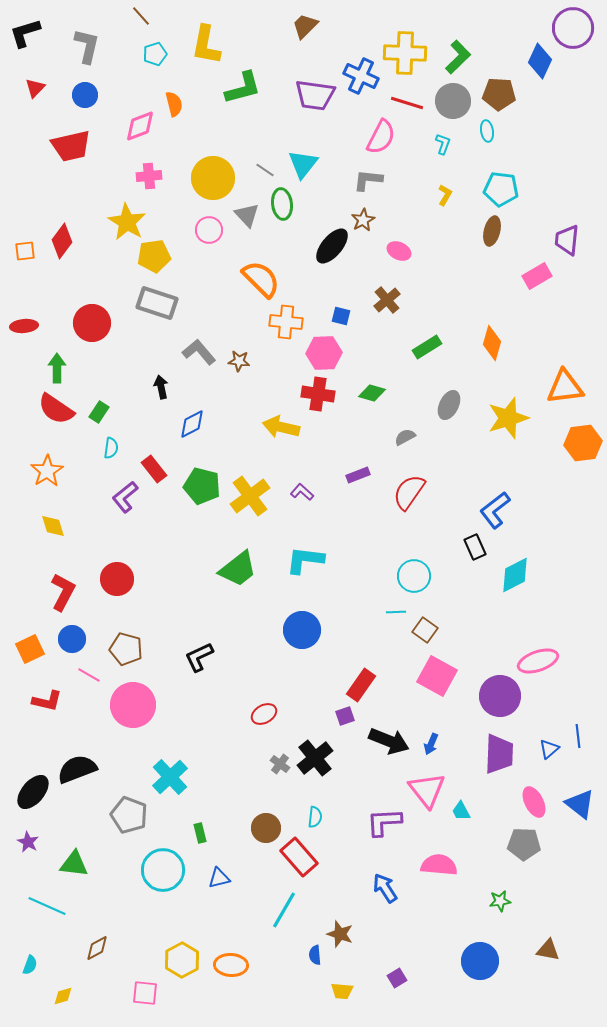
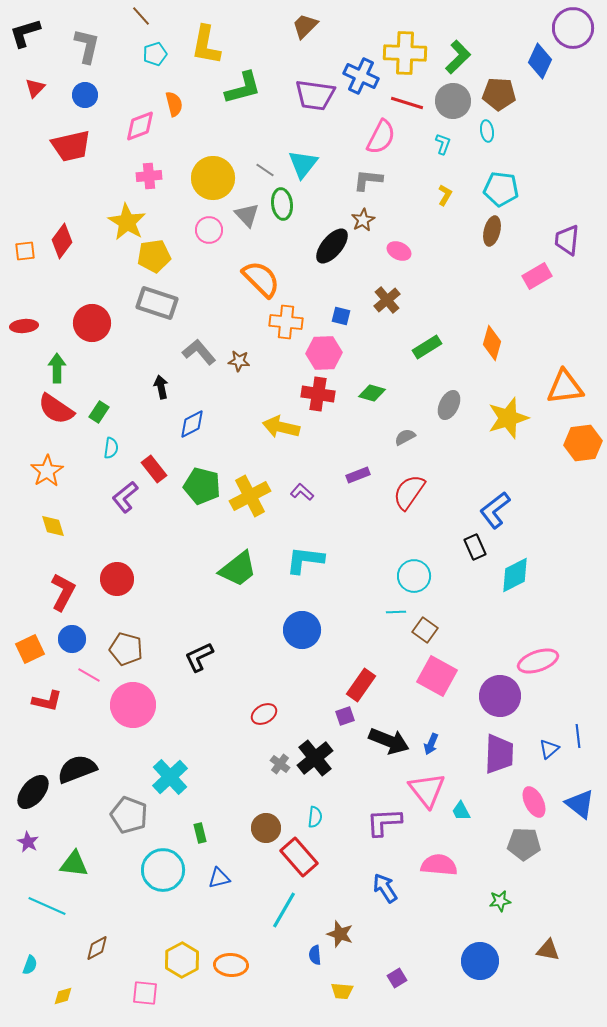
yellow cross at (250, 496): rotated 9 degrees clockwise
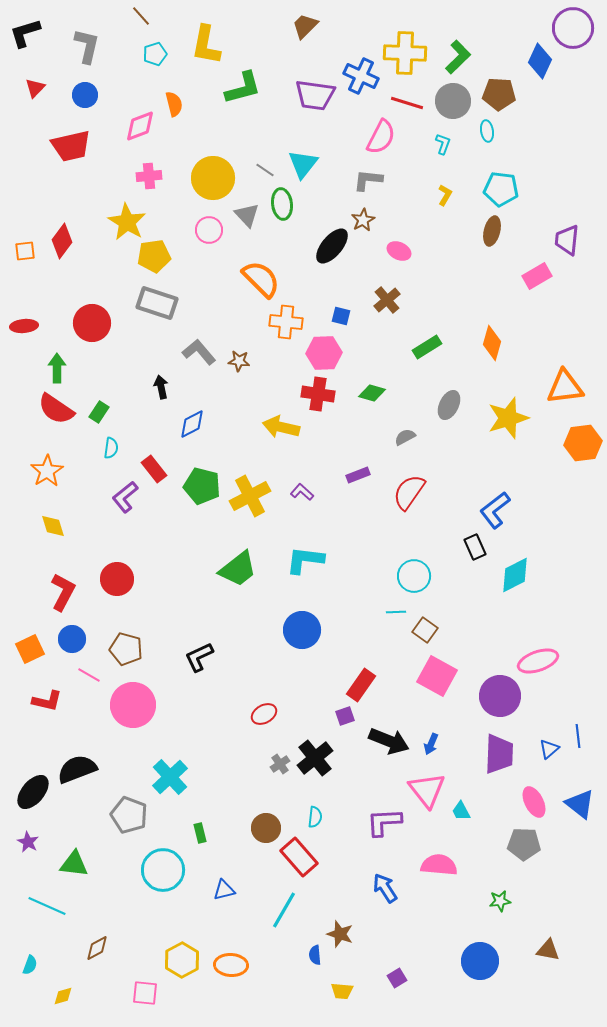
gray cross at (280, 764): rotated 18 degrees clockwise
blue triangle at (219, 878): moved 5 px right, 12 px down
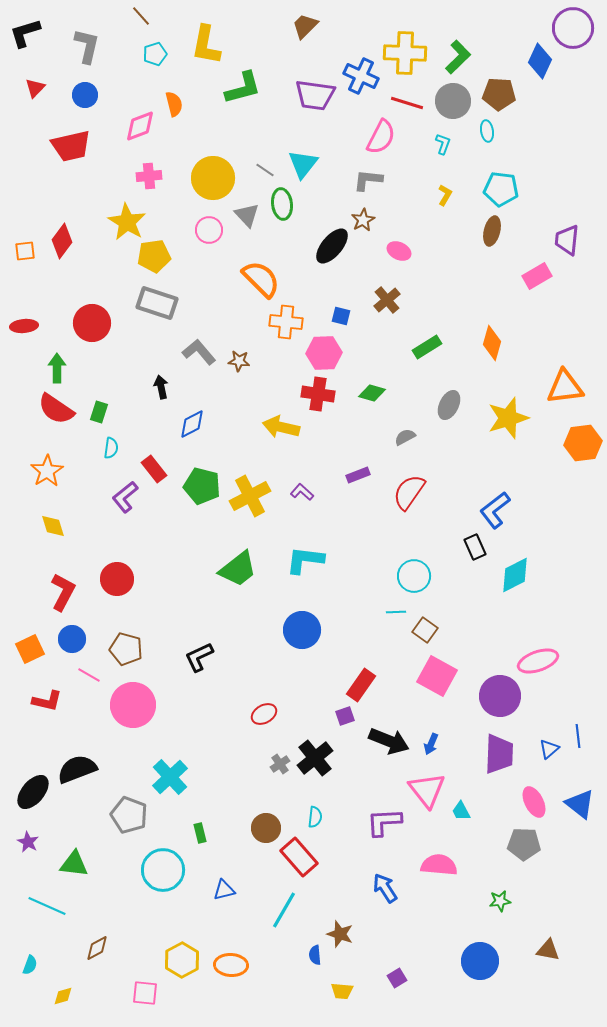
green rectangle at (99, 412): rotated 15 degrees counterclockwise
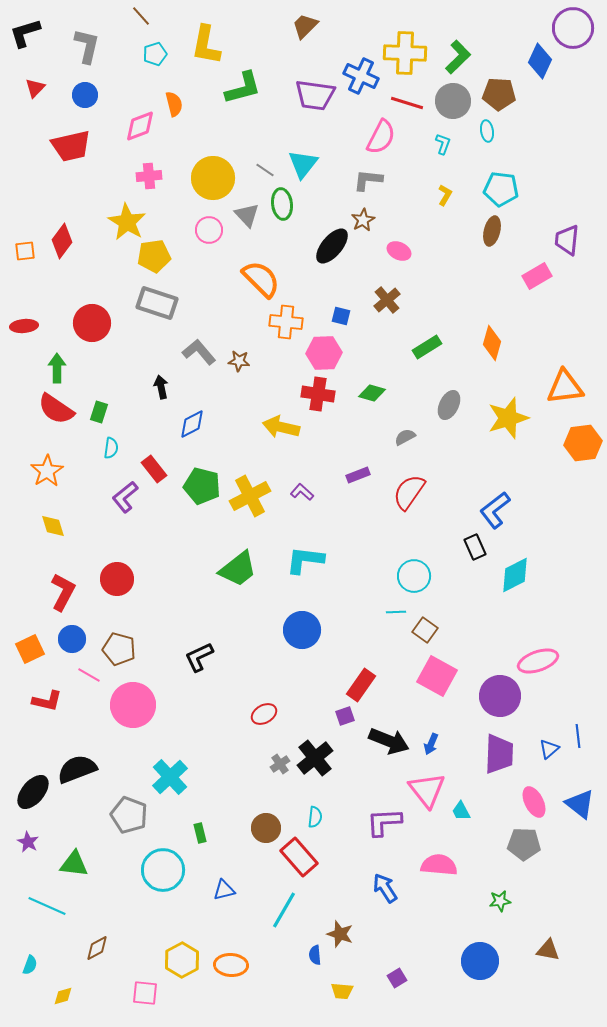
brown pentagon at (126, 649): moved 7 px left
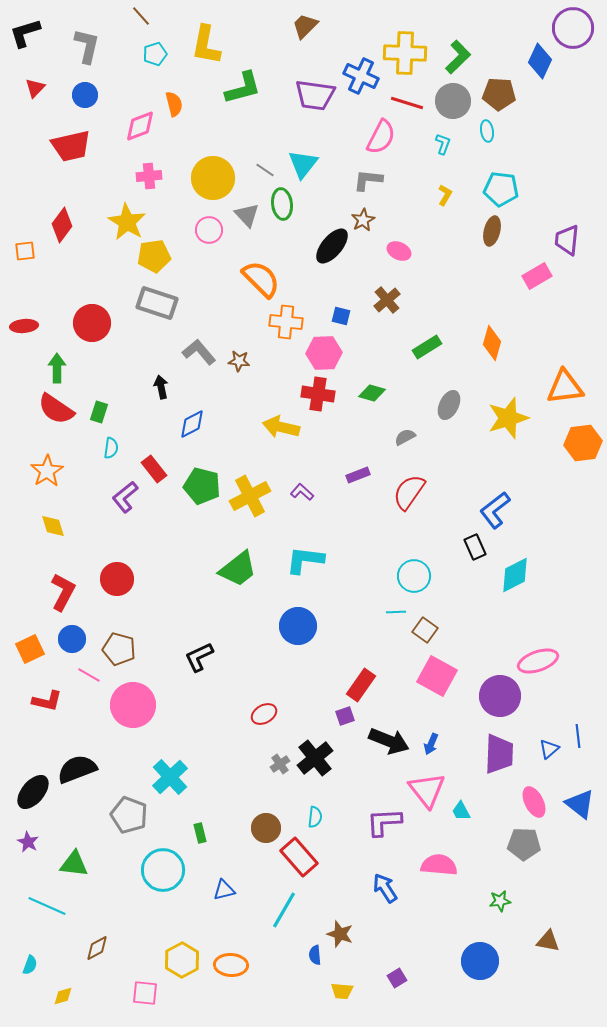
red diamond at (62, 241): moved 16 px up
blue circle at (302, 630): moved 4 px left, 4 px up
brown triangle at (548, 950): moved 9 px up
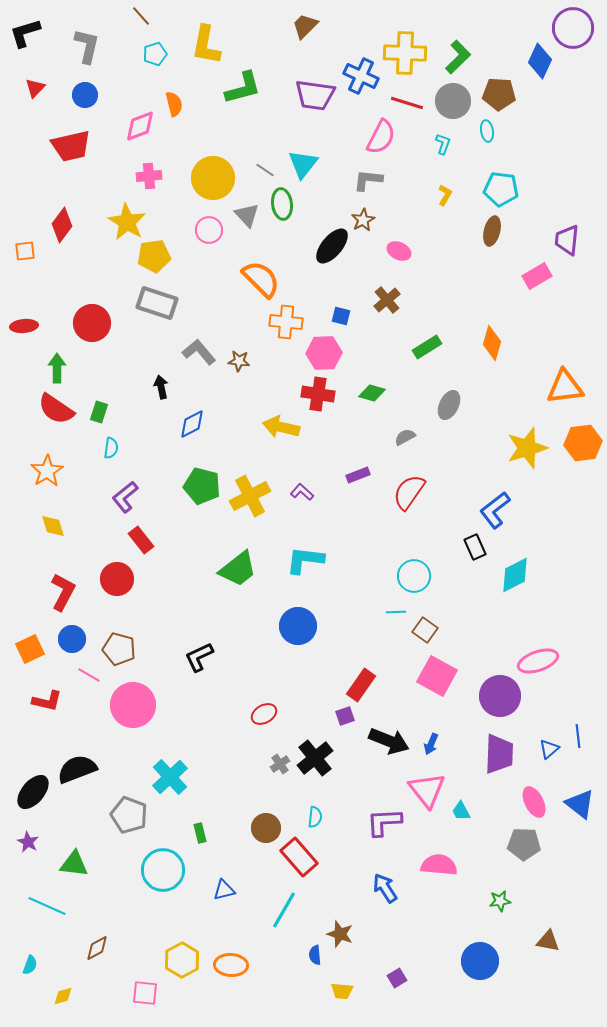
yellow star at (508, 418): moved 19 px right, 30 px down
red rectangle at (154, 469): moved 13 px left, 71 px down
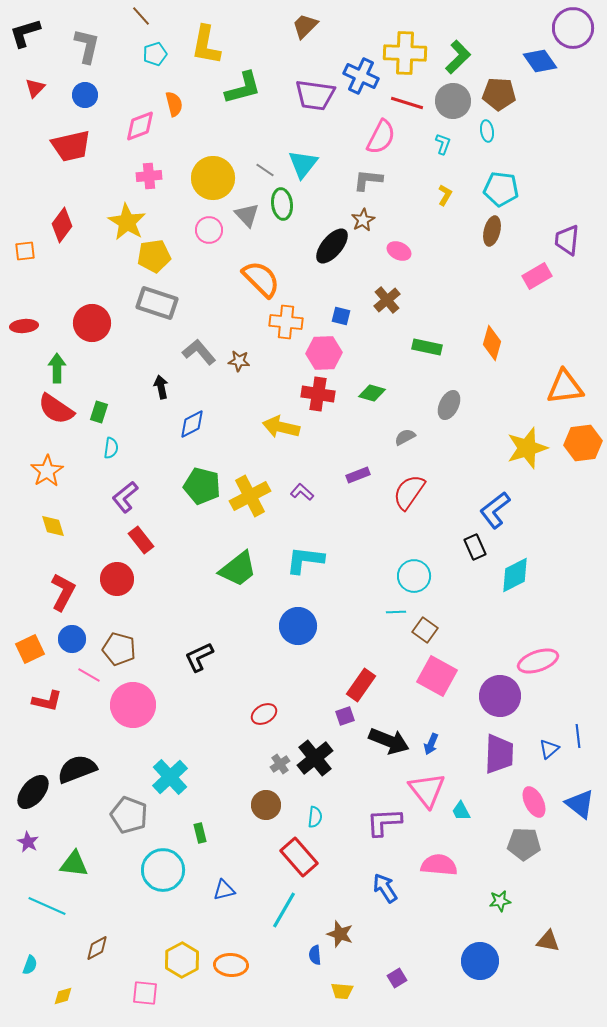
blue diamond at (540, 61): rotated 60 degrees counterclockwise
green rectangle at (427, 347): rotated 44 degrees clockwise
brown circle at (266, 828): moved 23 px up
